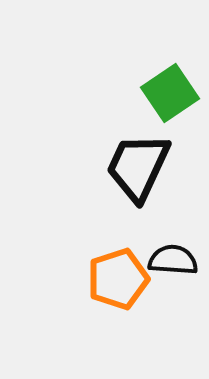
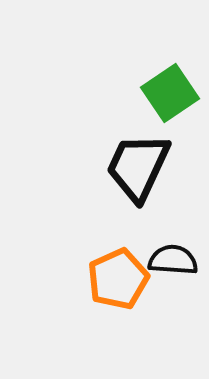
orange pentagon: rotated 6 degrees counterclockwise
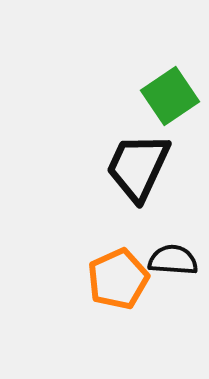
green square: moved 3 px down
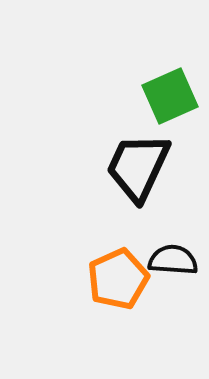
green square: rotated 10 degrees clockwise
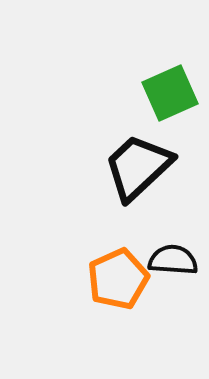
green square: moved 3 px up
black trapezoid: rotated 22 degrees clockwise
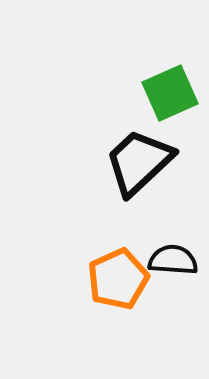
black trapezoid: moved 1 px right, 5 px up
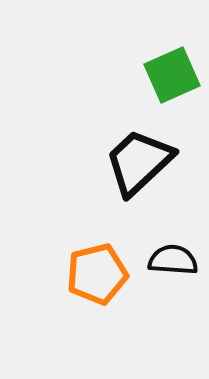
green square: moved 2 px right, 18 px up
orange pentagon: moved 21 px left, 5 px up; rotated 10 degrees clockwise
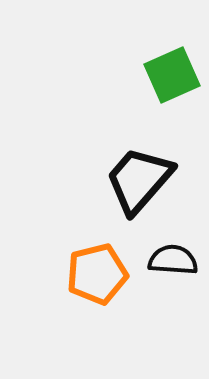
black trapezoid: moved 18 px down; rotated 6 degrees counterclockwise
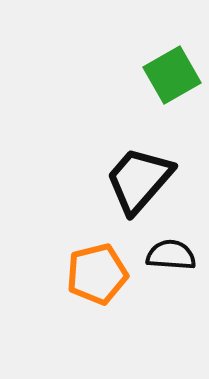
green square: rotated 6 degrees counterclockwise
black semicircle: moved 2 px left, 5 px up
